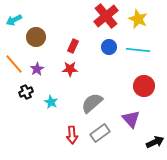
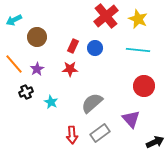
brown circle: moved 1 px right
blue circle: moved 14 px left, 1 px down
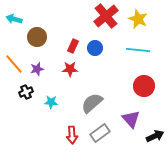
cyan arrow: moved 1 px up; rotated 42 degrees clockwise
purple star: rotated 16 degrees clockwise
cyan star: rotated 24 degrees counterclockwise
black arrow: moved 6 px up
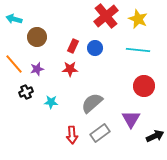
purple triangle: rotated 12 degrees clockwise
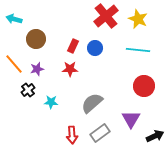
brown circle: moved 1 px left, 2 px down
black cross: moved 2 px right, 2 px up; rotated 16 degrees counterclockwise
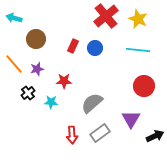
cyan arrow: moved 1 px up
red star: moved 6 px left, 12 px down
black cross: moved 3 px down
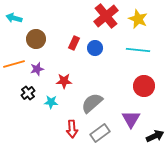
red rectangle: moved 1 px right, 3 px up
orange line: rotated 65 degrees counterclockwise
red arrow: moved 6 px up
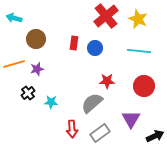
red rectangle: rotated 16 degrees counterclockwise
cyan line: moved 1 px right, 1 px down
red star: moved 43 px right
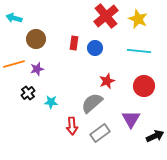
red star: rotated 21 degrees counterclockwise
red arrow: moved 3 px up
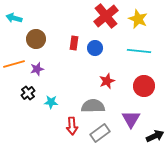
gray semicircle: moved 1 px right, 3 px down; rotated 40 degrees clockwise
